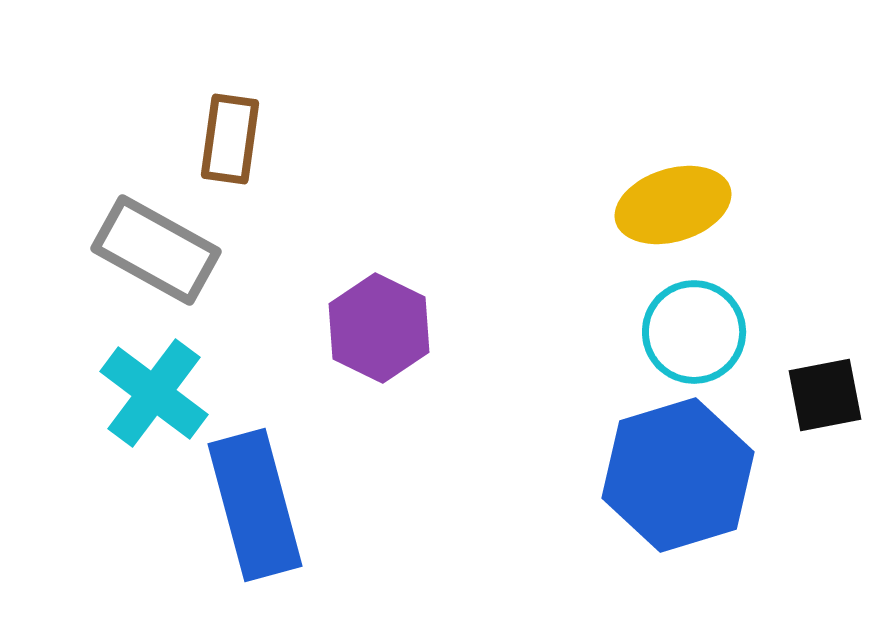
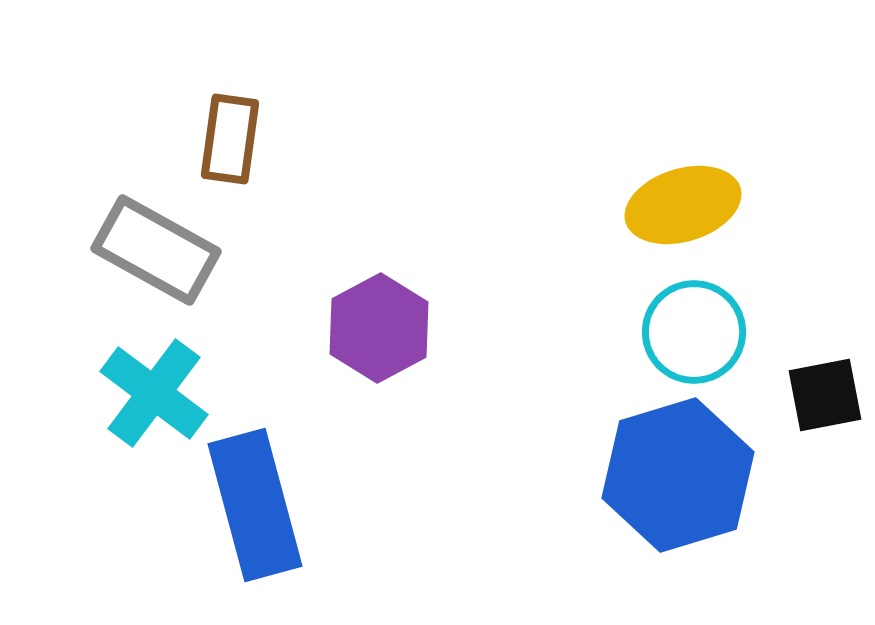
yellow ellipse: moved 10 px right
purple hexagon: rotated 6 degrees clockwise
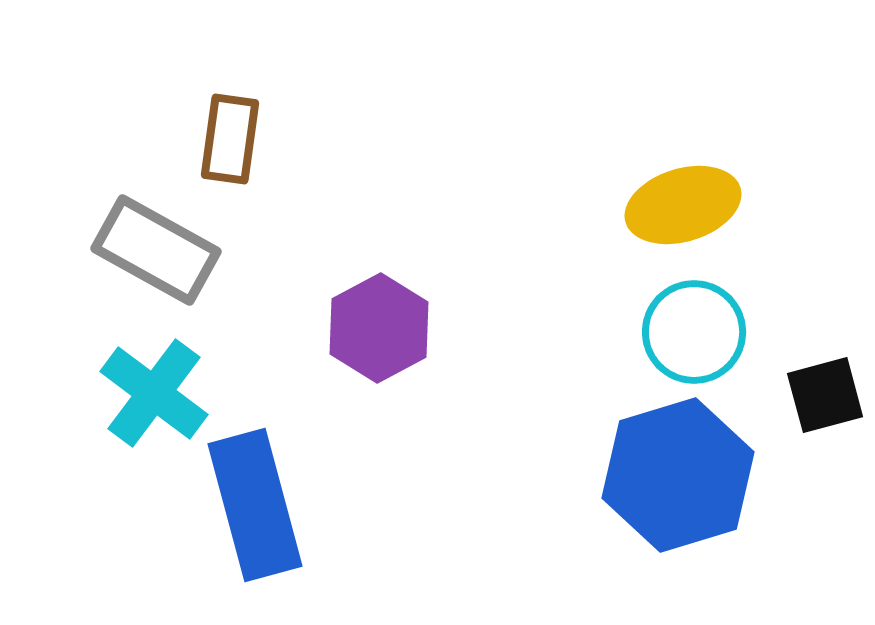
black square: rotated 4 degrees counterclockwise
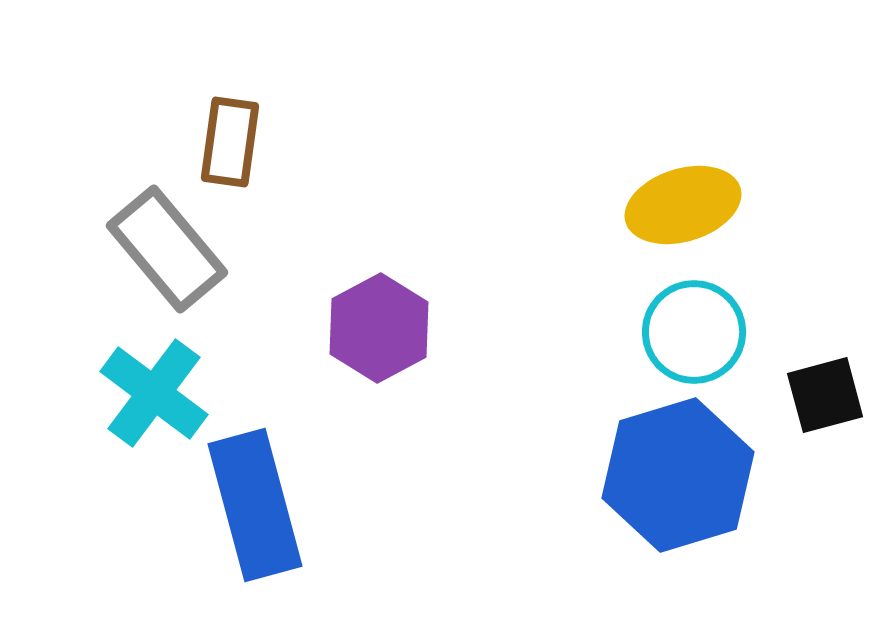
brown rectangle: moved 3 px down
gray rectangle: moved 11 px right, 1 px up; rotated 21 degrees clockwise
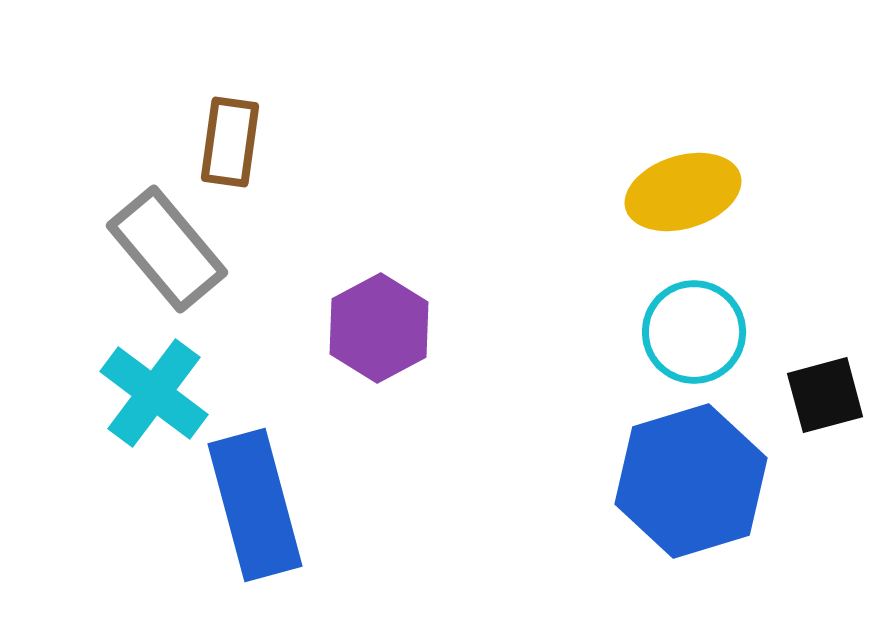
yellow ellipse: moved 13 px up
blue hexagon: moved 13 px right, 6 px down
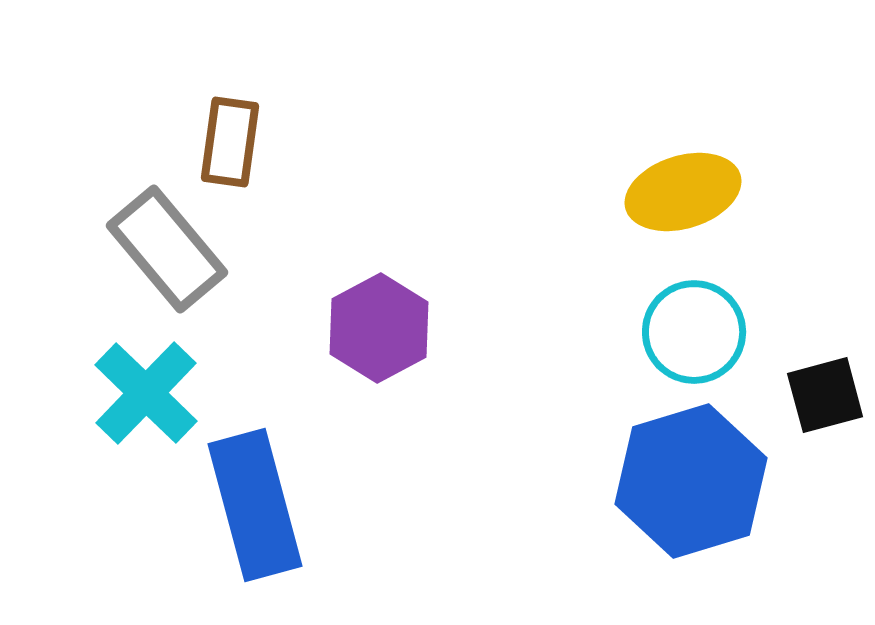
cyan cross: moved 8 px left; rotated 7 degrees clockwise
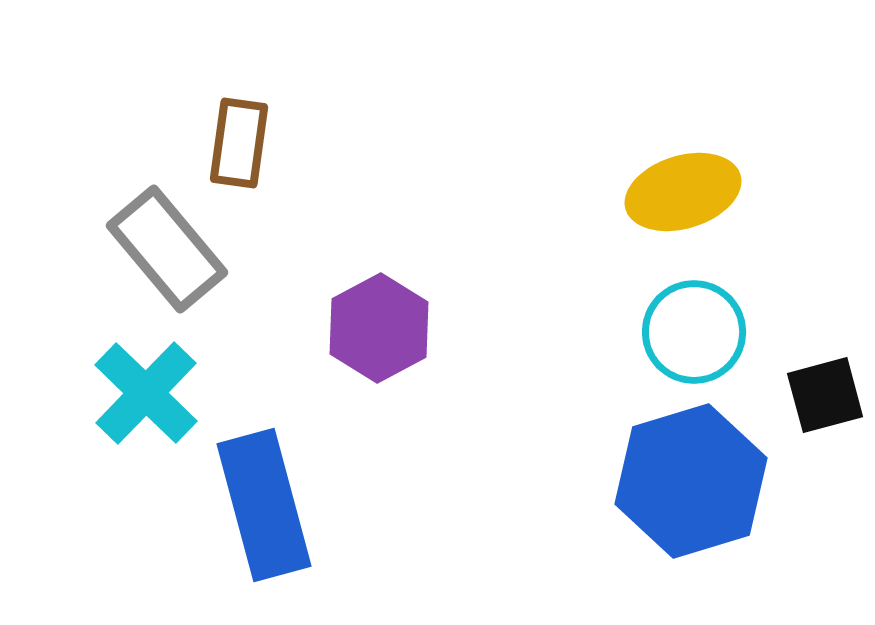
brown rectangle: moved 9 px right, 1 px down
blue rectangle: moved 9 px right
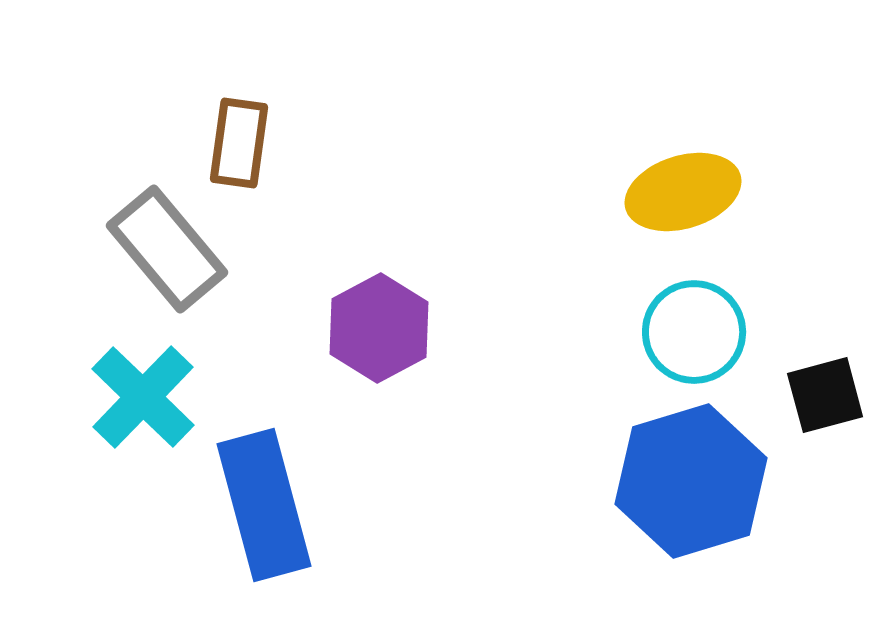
cyan cross: moved 3 px left, 4 px down
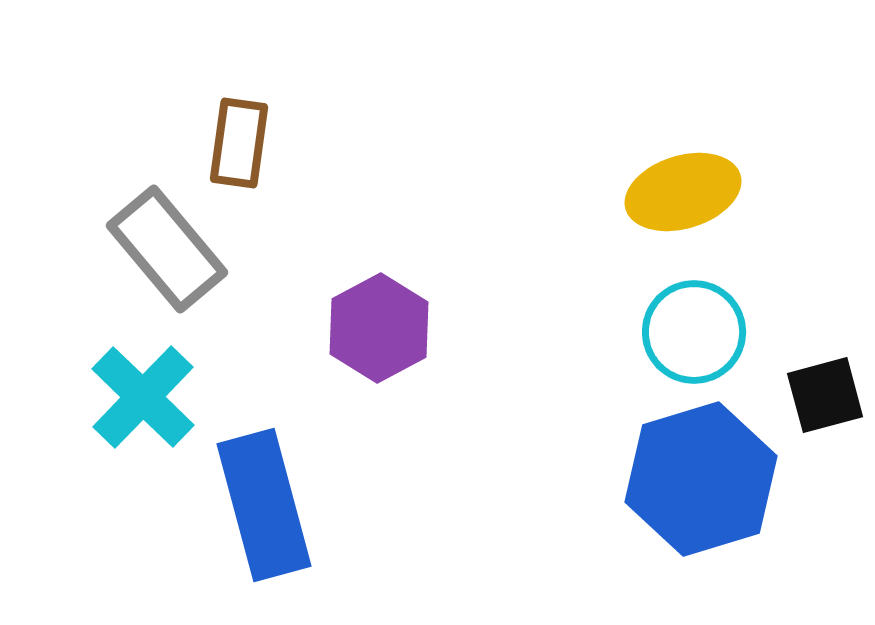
blue hexagon: moved 10 px right, 2 px up
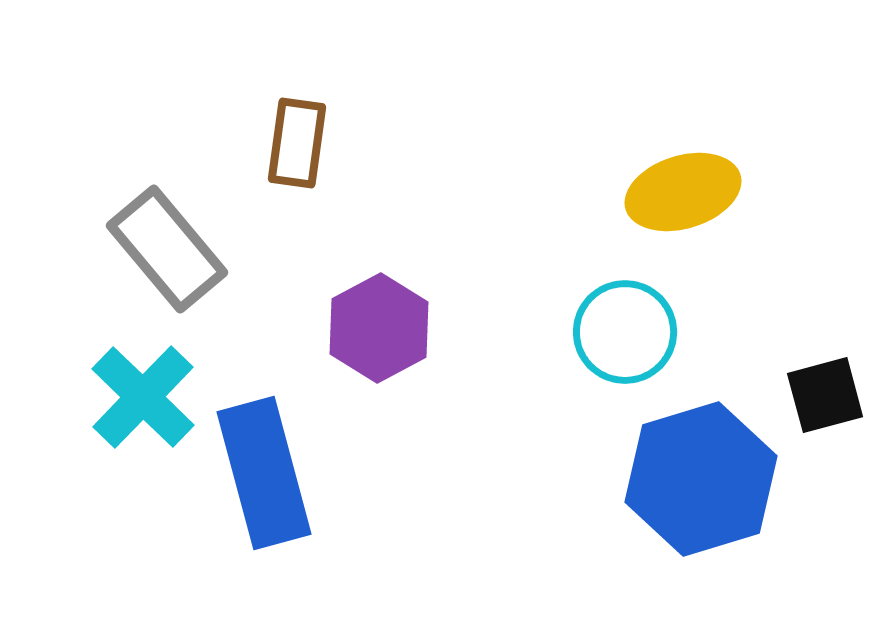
brown rectangle: moved 58 px right
cyan circle: moved 69 px left
blue rectangle: moved 32 px up
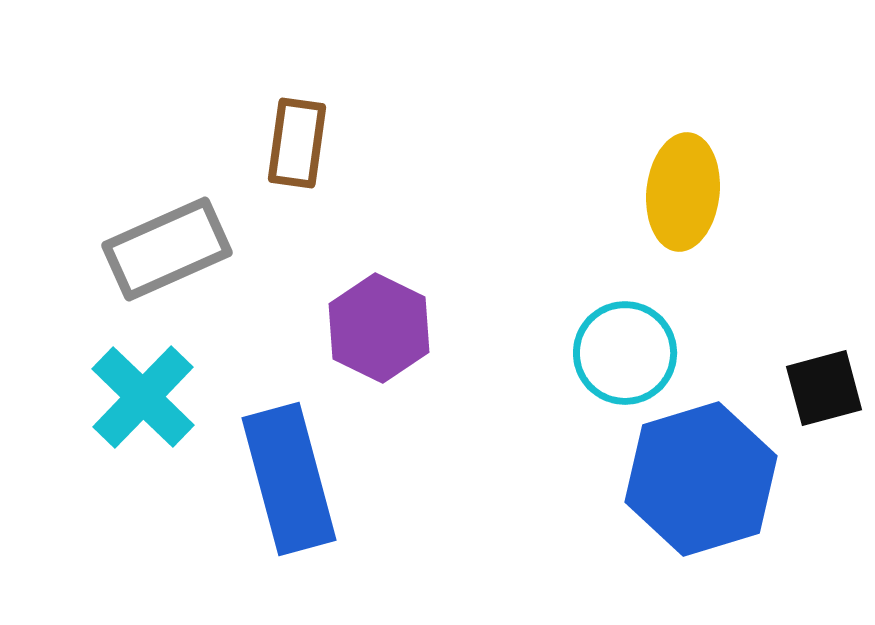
yellow ellipse: rotated 67 degrees counterclockwise
gray rectangle: rotated 74 degrees counterclockwise
purple hexagon: rotated 6 degrees counterclockwise
cyan circle: moved 21 px down
black square: moved 1 px left, 7 px up
blue rectangle: moved 25 px right, 6 px down
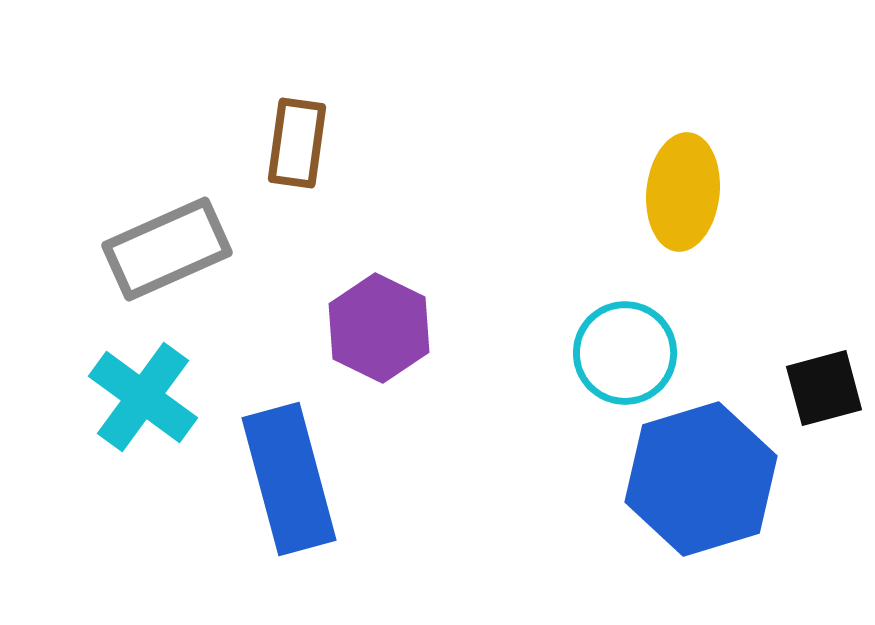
cyan cross: rotated 8 degrees counterclockwise
